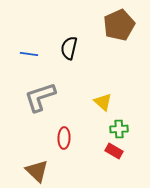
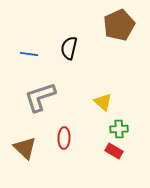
brown triangle: moved 12 px left, 23 px up
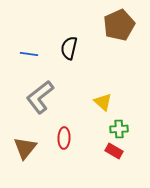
gray L-shape: rotated 20 degrees counterclockwise
brown triangle: rotated 25 degrees clockwise
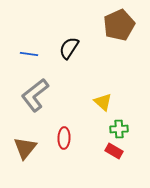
black semicircle: rotated 20 degrees clockwise
gray L-shape: moved 5 px left, 2 px up
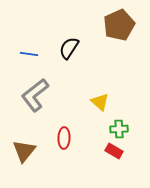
yellow triangle: moved 3 px left
brown triangle: moved 1 px left, 3 px down
